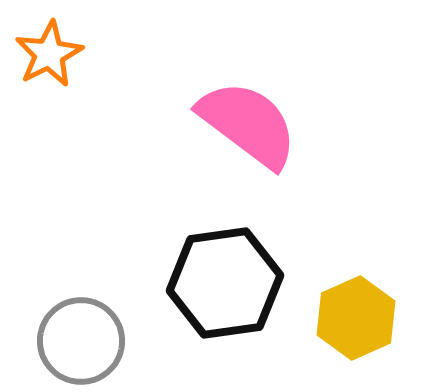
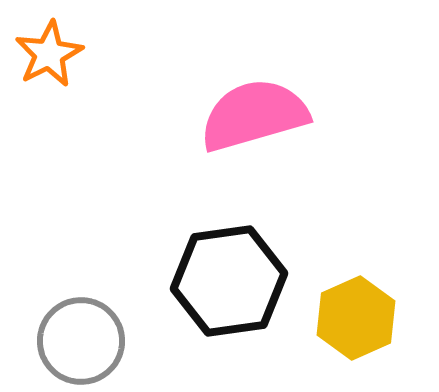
pink semicircle: moved 6 px right, 9 px up; rotated 53 degrees counterclockwise
black hexagon: moved 4 px right, 2 px up
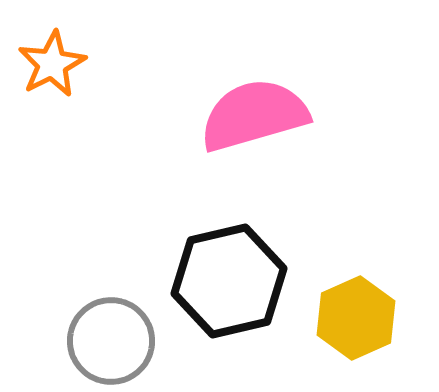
orange star: moved 3 px right, 10 px down
black hexagon: rotated 5 degrees counterclockwise
gray circle: moved 30 px right
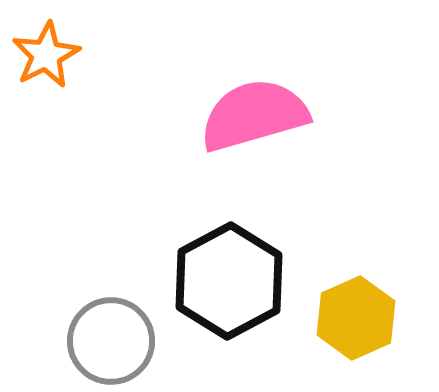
orange star: moved 6 px left, 9 px up
black hexagon: rotated 15 degrees counterclockwise
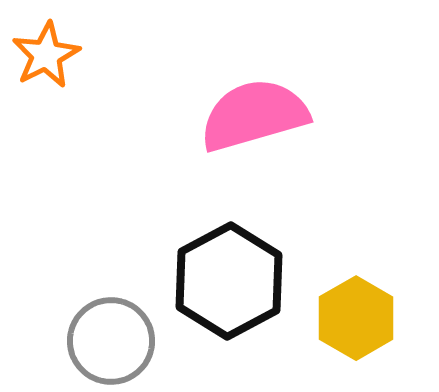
yellow hexagon: rotated 6 degrees counterclockwise
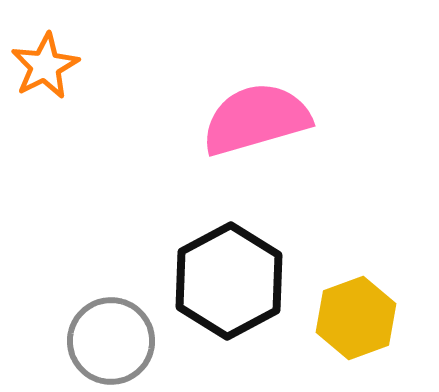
orange star: moved 1 px left, 11 px down
pink semicircle: moved 2 px right, 4 px down
yellow hexagon: rotated 10 degrees clockwise
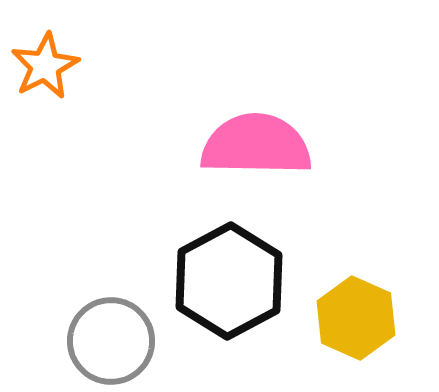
pink semicircle: moved 26 px down; rotated 17 degrees clockwise
yellow hexagon: rotated 16 degrees counterclockwise
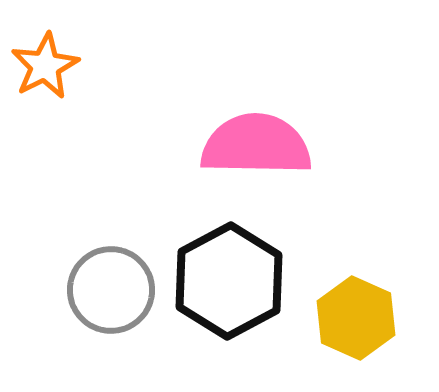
gray circle: moved 51 px up
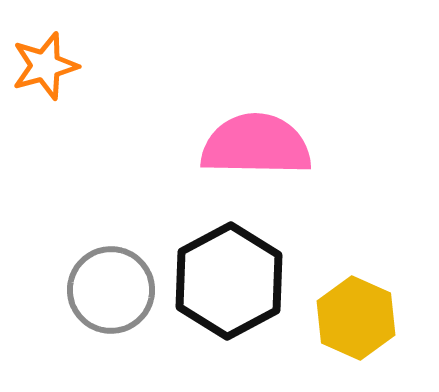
orange star: rotated 12 degrees clockwise
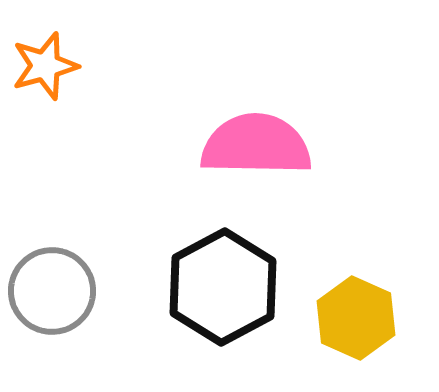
black hexagon: moved 6 px left, 6 px down
gray circle: moved 59 px left, 1 px down
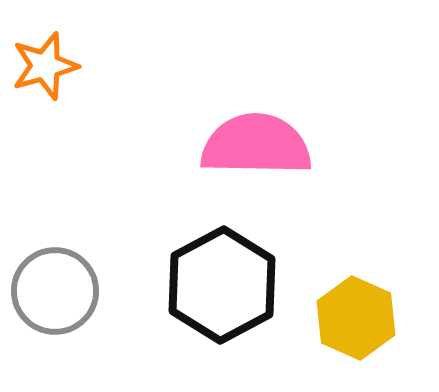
black hexagon: moved 1 px left, 2 px up
gray circle: moved 3 px right
